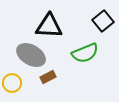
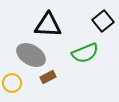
black triangle: moved 1 px left, 1 px up
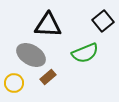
brown rectangle: rotated 14 degrees counterclockwise
yellow circle: moved 2 px right
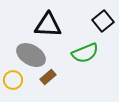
yellow circle: moved 1 px left, 3 px up
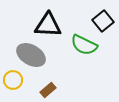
green semicircle: moved 1 px left, 8 px up; rotated 48 degrees clockwise
brown rectangle: moved 13 px down
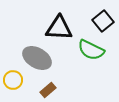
black triangle: moved 11 px right, 3 px down
green semicircle: moved 7 px right, 5 px down
gray ellipse: moved 6 px right, 3 px down
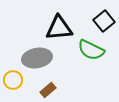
black square: moved 1 px right
black triangle: rotated 8 degrees counterclockwise
gray ellipse: rotated 40 degrees counterclockwise
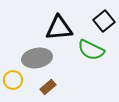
brown rectangle: moved 3 px up
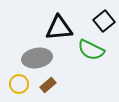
yellow circle: moved 6 px right, 4 px down
brown rectangle: moved 2 px up
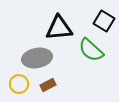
black square: rotated 20 degrees counterclockwise
green semicircle: rotated 16 degrees clockwise
brown rectangle: rotated 14 degrees clockwise
